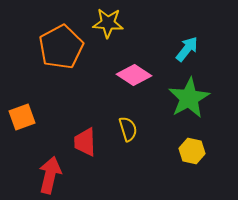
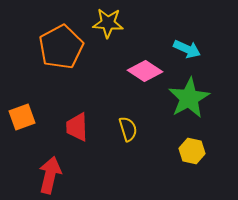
cyan arrow: rotated 76 degrees clockwise
pink diamond: moved 11 px right, 4 px up
red trapezoid: moved 8 px left, 15 px up
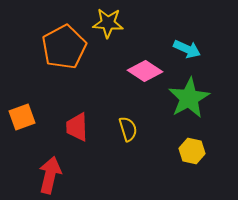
orange pentagon: moved 3 px right
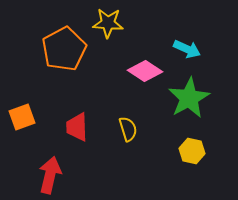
orange pentagon: moved 2 px down
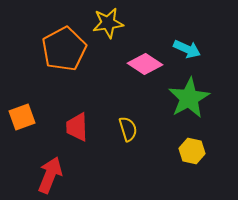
yellow star: rotated 12 degrees counterclockwise
pink diamond: moved 7 px up
red arrow: rotated 9 degrees clockwise
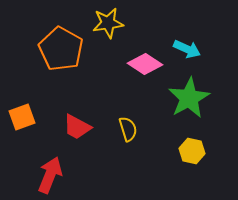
orange pentagon: moved 3 px left; rotated 15 degrees counterclockwise
red trapezoid: rotated 60 degrees counterclockwise
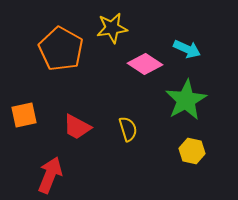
yellow star: moved 4 px right, 5 px down
green star: moved 3 px left, 2 px down
orange square: moved 2 px right, 2 px up; rotated 8 degrees clockwise
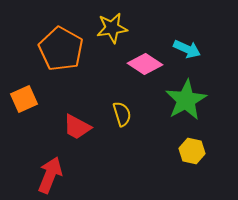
orange square: moved 16 px up; rotated 12 degrees counterclockwise
yellow semicircle: moved 6 px left, 15 px up
